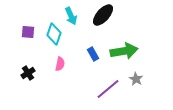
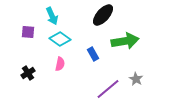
cyan arrow: moved 19 px left
cyan diamond: moved 6 px right, 5 px down; rotated 75 degrees counterclockwise
green arrow: moved 1 px right, 10 px up
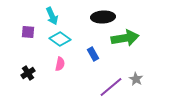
black ellipse: moved 2 px down; rotated 45 degrees clockwise
green arrow: moved 3 px up
purple line: moved 3 px right, 2 px up
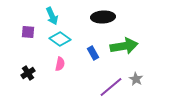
green arrow: moved 1 px left, 8 px down
blue rectangle: moved 1 px up
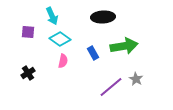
pink semicircle: moved 3 px right, 3 px up
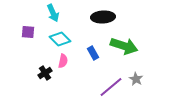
cyan arrow: moved 1 px right, 3 px up
cyan diamond: rotated 10 degrees clockwise
green arrow: rotated 28 degrees clockwise
black cross: moved 17 px right
